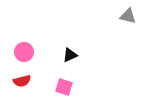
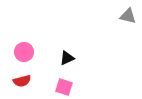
black triangle: moved 3 px left, 3 px down
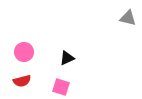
gray triangle: moved 2 px down
pink square: moved 3 px left
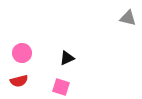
pink circle: moved 2 px left, 1 px down
red semicircle: moved 3 px left
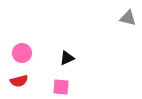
pink square: rotated 12 degrees counterclockwise
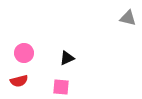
pink circle: moved 2 px right
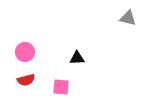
pink circle: moved 1 px right, 1 px up
black triangle: moved 10 px right; rotated 21 degrees clockwise
red semicircle: moved 7 px right, 1 px up
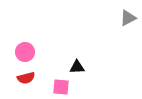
gray triangle: rotated 42 degrees counterclockwise
black triangle: moved 9 px down
red semicircle: moved 2 px up
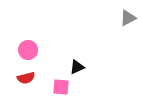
pink circle: moved 3 px right, 2 px up
black triangle: rotated 21 degrees counterclockwise
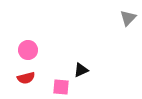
gray triangle: rotated 18 degrees counterclockwise
black triangle: moved 4 px right, 3 px down
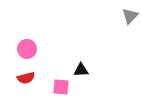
gray triangle: moved 2 px right, 2 px up
pink circle: moved 1 px left, 1 px up
black triangle: rotated 21 degrees clockwise
